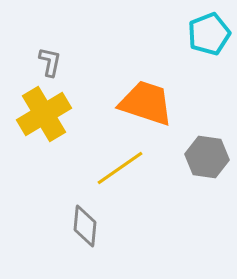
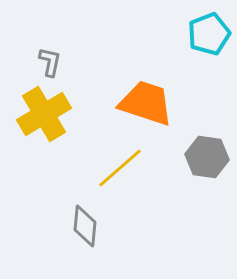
yellow line: rotated 6 degrees counterclockwise
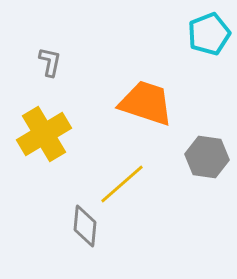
yellow cross: moved 20 px down
yellow line: moved 2 px right, 16 px down
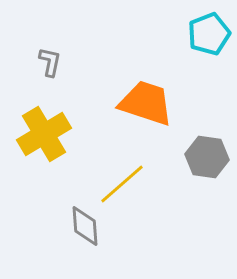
gray diamond: rotated 9 degrees counterclockwise
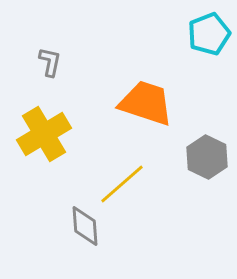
gray hexagon: rotated 18 degrees clockwise
